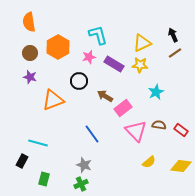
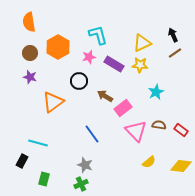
orange triangle: moved 2 px down; rotated 15 degrees counterclockwise
gray star: moved 1 px right
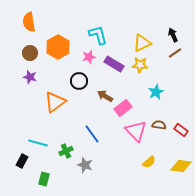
orange triangle: moved 2 px right
green cross: moved 15 px left, 33 px up
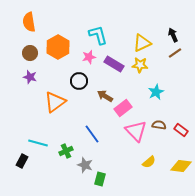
green rectangle: moved 56 px right
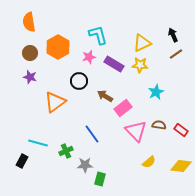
brown line: moved 1 px right, 1 px down
gray star: rotated 21 degrees counterclockwise
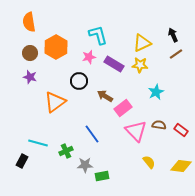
orange hexagon: moved 2 px left
yellow semicircle: rotated 88 degrees counterclockwise
green rectangle: moved 2 px right, 3 px up; rotated 64 degrees clockwise
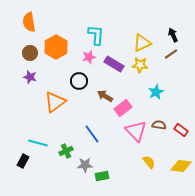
cyan L-shape: moved 2 px left; rotated 20 degrees clockwise
brown line: moved 5 px left
black rectangle: moved 1 px right
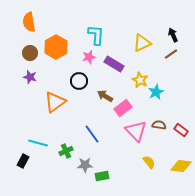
yellow star: moved 15 px down; rotated 21 degrees clockwise
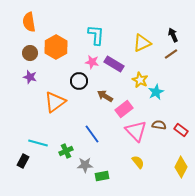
pink star: moved 3 px right, 5 px down; rotated 24 degrees clockwise
pink rectangle: moved 1 px right, 1 px down
yellow semicircle: moved 11 px left
yellow diamond: moved 1 px down; rotated 70 degrees counterclockwise
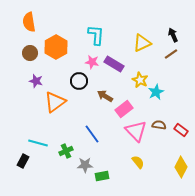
purple star: moved 6 px right, 4 px down
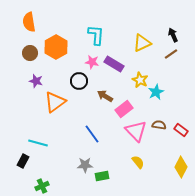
green cross: moved 24 px left, 35 px down
